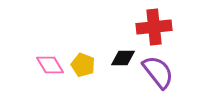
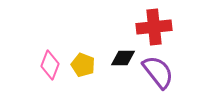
pink diamond: rotated 52 degrees clockwise
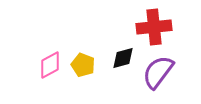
black diamond: rotated 15 degrees counterclockwise
pink diamond: rotated 40 degrees clockwise
purple semicircle: rotated 105 degrees counterclockwise
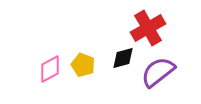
red cross: moved 6 px left, 1 px down; rotated 24 degrees counterclockwise
pink diamond: moved 4 px down
purple semicircle: rotated 15 degrees clockwise
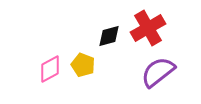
black diamond: moved 14 px left, 22 px up
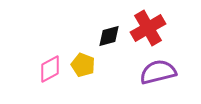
purple semicircle: rotated 24 degrees clockwise
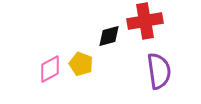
red cross: moved 3 px left, 7 px up; rotated 20 degrees clockwise
yellow pentagon: moved 2 px left, 1 px up
purple semicircle: moved 1 px right, 1 px up; rotated 96 degrees clockwise
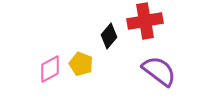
black diamond: rotated 35 degrees counterclockwise
purple semicircle: rotated 45 degrees counterclockwise
